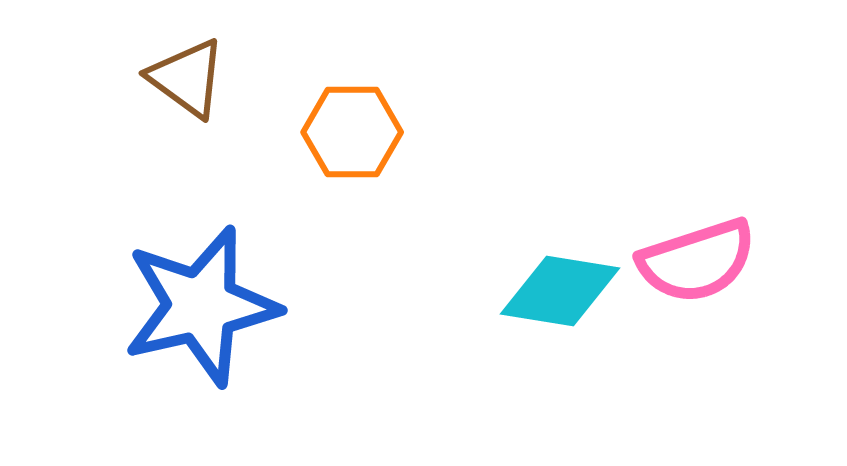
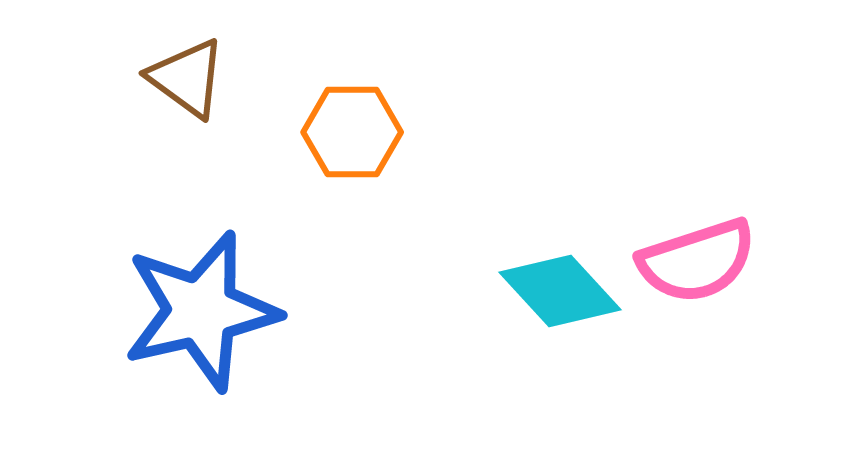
cyan diamond: rotated 38 degrees clockwise
blue star: moved 5 px down
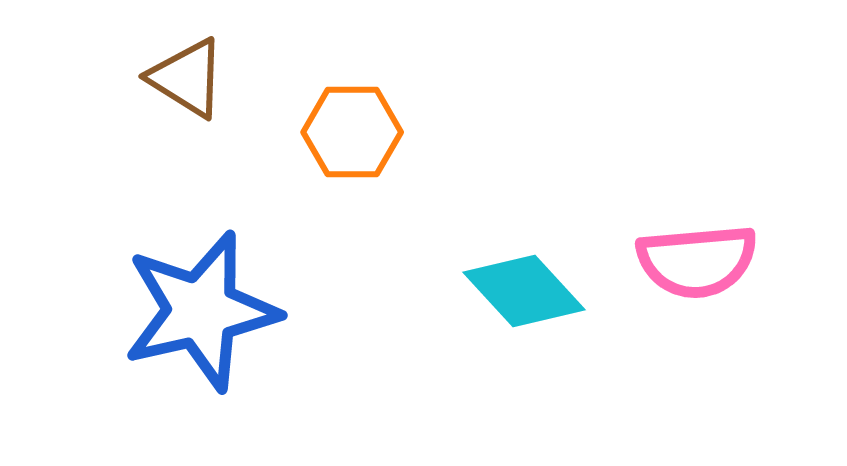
brown triangle: rotated 4 degrees counterclockwise
pink semicircle: rotated 13 degrees clockwise
cyan diamond: moved 36 px left
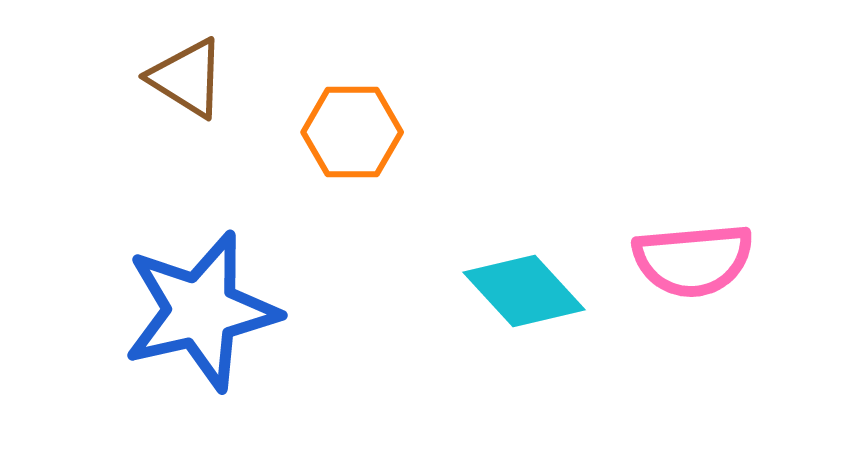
pink semicircle: moved 4 px left, 1 px up
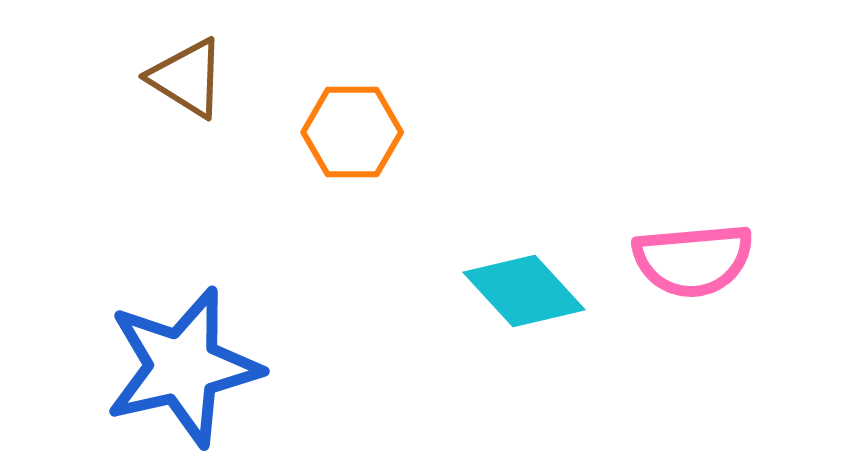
blue star: moved 18 px left, 56 px down
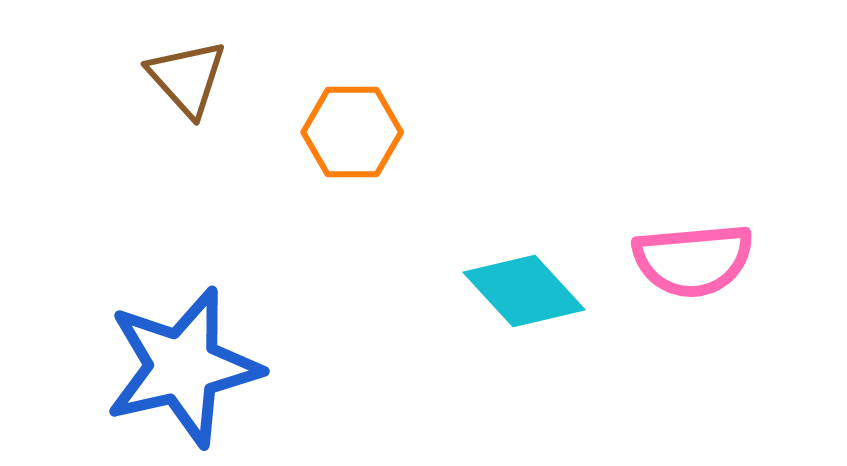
brown triangle: rotated 16 degrees clockwise
